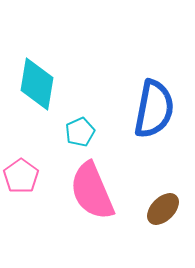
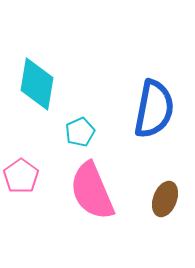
brown ellipse: moved 2 px right, 10 px up; rotated 24 degrees counterclockwise
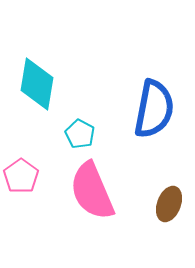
cyan pentagon: moved 2 px down; rotated 20 degrees counterclockwise
brown ellipse: moved 4 px right, 5 px down
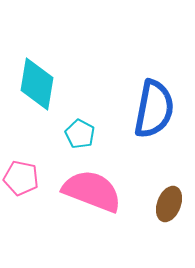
pink pentagon: moved 2 px down; rotated 24 degrees counterclockwise
pink semicircle: rotated 134 degrees clockwise
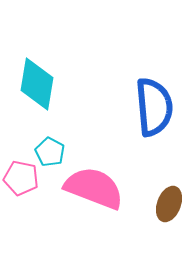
blue semicircle: moved 2 px up; rotated 16 degrees counterclockwise
cyan pentagon: moved 30 px left, 18 px down
pink semicircle: moved 2 px right, 3 px up
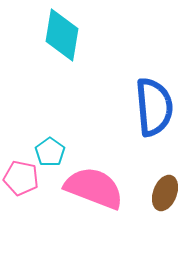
cyan diamond: moved 25 px right, 49 px up
cyan pentagon: rotated 8 degrees clockwise
brown ellipse: moved 4 px left, 11 px up
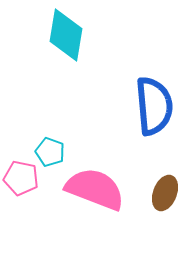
cyan diamond: moved 4 px right
blue semicircle: moved 1 px up
cyan pentagon: rotated 16 degrees counterclockwise
pink semicircle: moved 1 px right, 1 px down
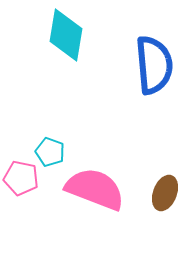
blue semicircle: moved 41 px up
